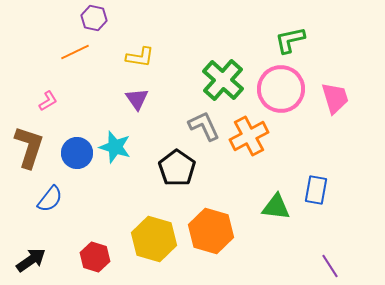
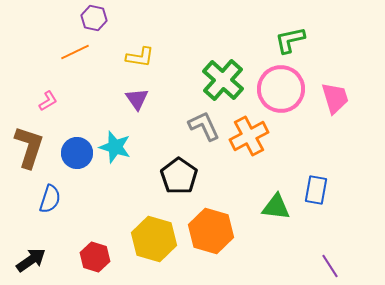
black pentagon: moved 2 px right, 8 px down
blue semicircle: rotated 20 degrees counterclockwise
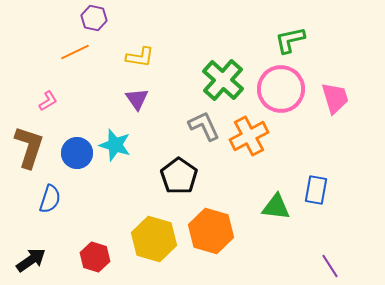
cyan star: moved 2 px up
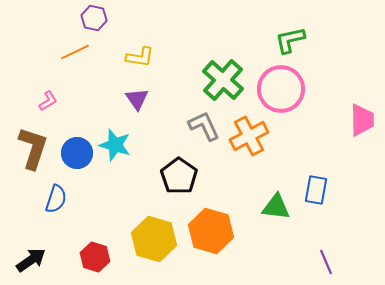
pink trapezoid: moved 27 px right, 22 px down; rotated 16 degrees clockwise
brown L-shape: moved 4 px right, 1 px down
blue semicircle: moved 6 px right
purple line: moved 4 px left, 4 px up; rotated 10 degrees clockwise
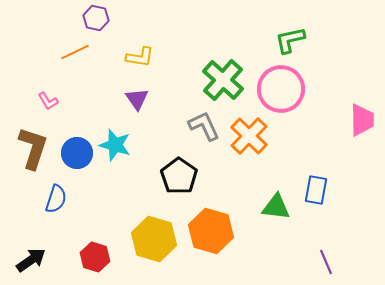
purple hexagon: moved 2 px right
pink L-shape: rotated 90 degrees clockwise
orange cross: rotated 18 degrees counterclockwise
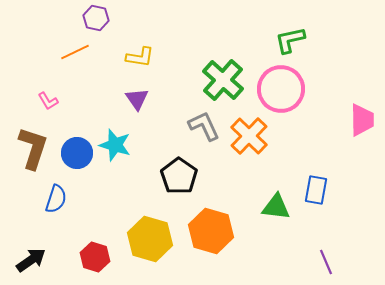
yellow hexagon: moved 4 px left
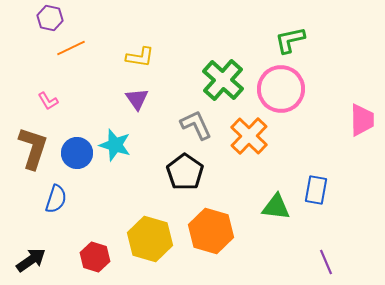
purple hexagon: moved 46 px left
orange line: moved 4 px left, 4 px up
gray L-shape: moved 8 px left, 1 px up
black pentagon: moved 6 px right, 4 px up
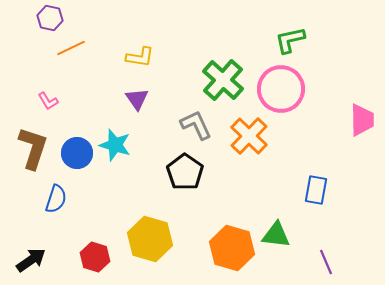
green triangle: moved 28 px down
orange hexagon: moved 21 px right, 17 px down
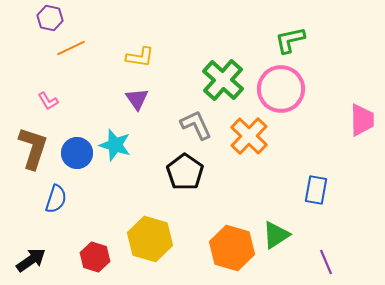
green triangle: rotated 40 degrees counterclockwise
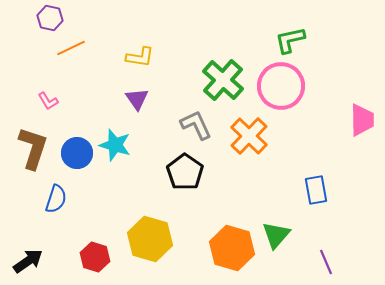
pink circle: moved 3 px up
blue rectangle: rotated 20 degrees counterclockwise
green triangle: rotated 16 degrees counterclockwise
black arrow: moved 3 px left, 1 px down
